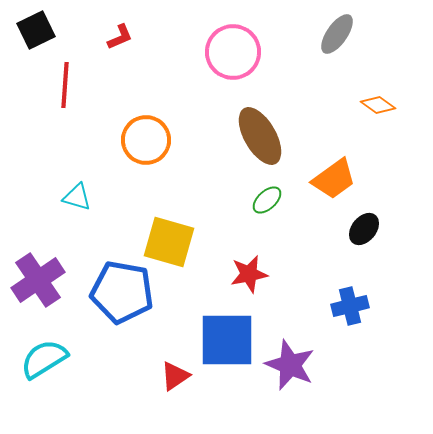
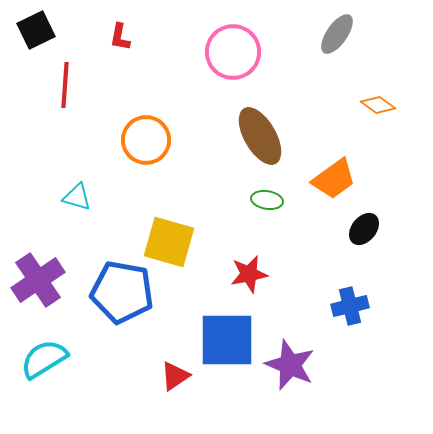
red L-shape: rotated 124 degrees clockwise
green ellipse: rotated 52 degrees clockwise
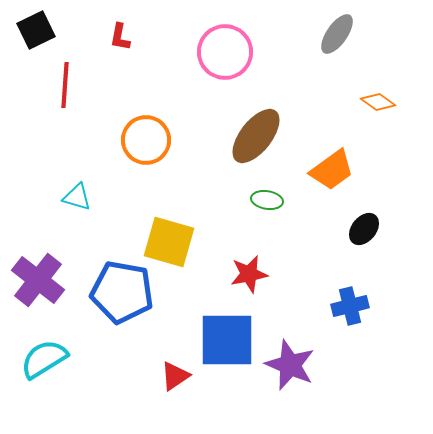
pink circle: moved 8 px left
orange diamond: moved 3 px up
brown ellipse: moved 4 px left; rotated 68 degrees clockwise
orange trapezoid: moved 2 px left, 9 px up
purple cross: rotated 18 degrees counterclockwise
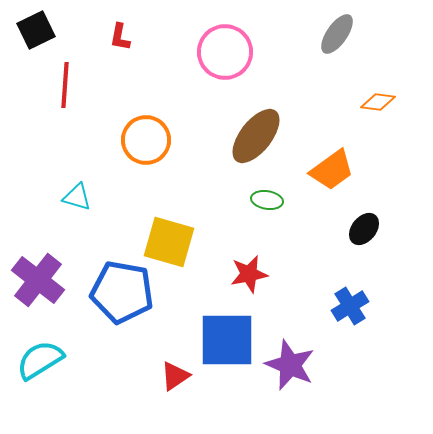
orange diamond: rotated 28 degrees counterclockwise
blue cross: rotated 18 degrees counterclockwise
cyan semicircle: moved 4 px left, 1 px down
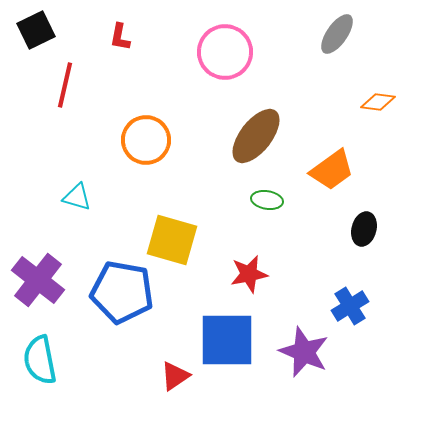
red line: rotated 9 degrees clockwise
black ellipse: rotated 24 degrees counterclockwise
yellow square: moved 3 px right, 2 px up
cyan semicircle: rotated 69 degrees counterclockwise
purple star: moved 14 px right, 13 px up
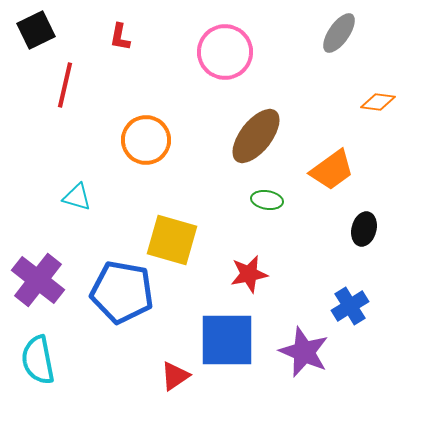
gray ellipse: moved 2 px right, 1 px up
cyan semicircle: moved 2 px left
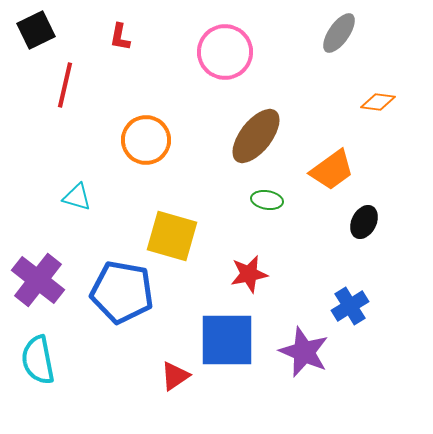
black ellipse: moved 7 px up; rotated 12 degrees clockwise
yellow square: moved 4 px up
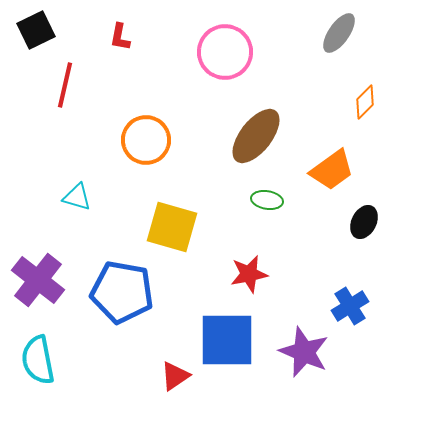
orange diamond: moved 13 px left; rotated 52 degrees counterclockwise
yellow square: moved 9 px up
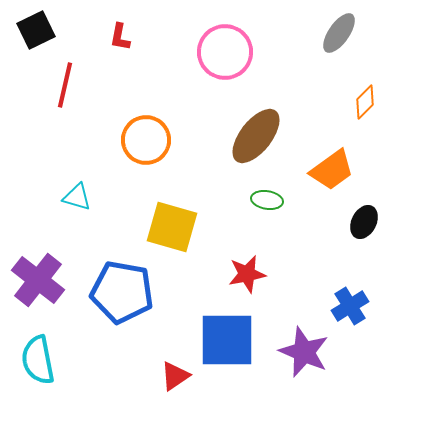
red star: moved 2 px left
